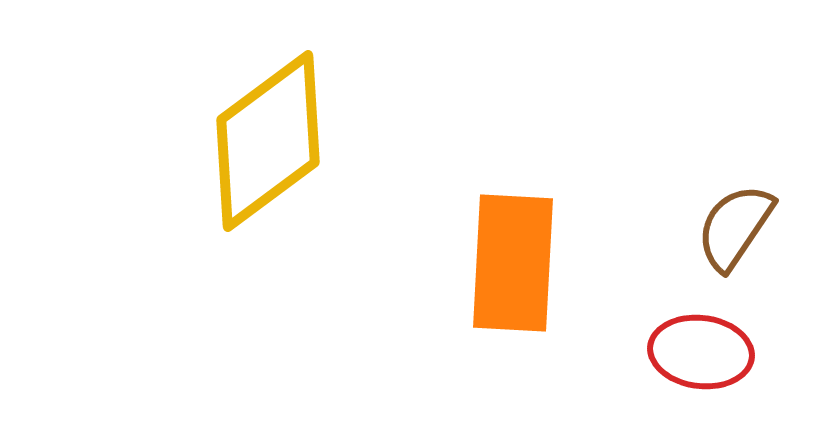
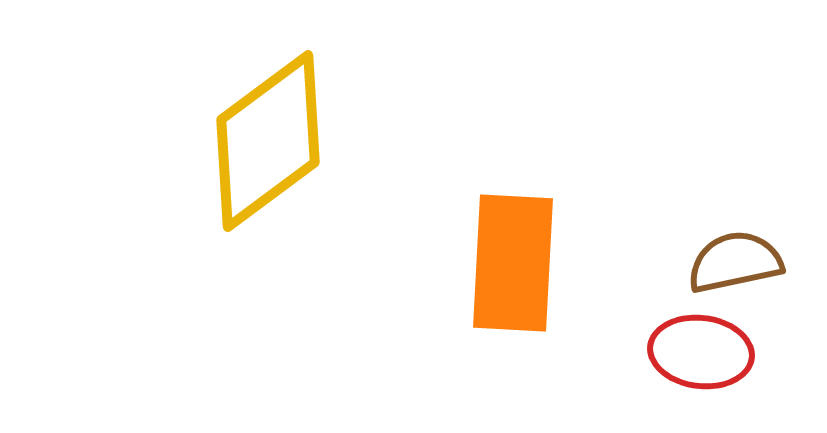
brown semicircle: moved 35 px down; rotated 44 degrees clockwise
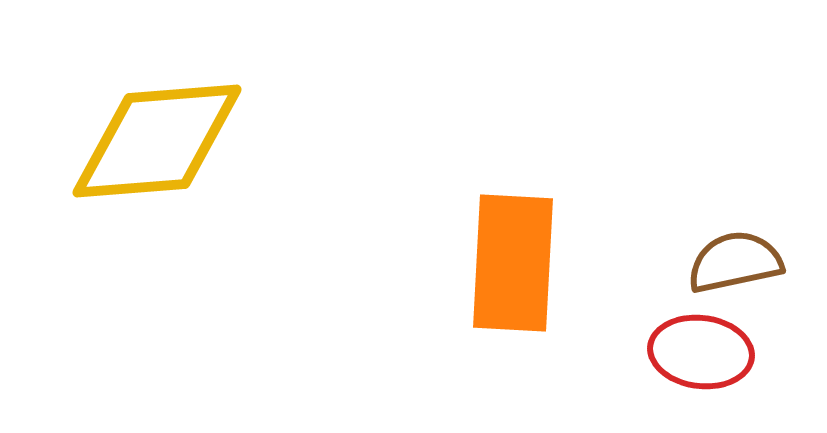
yellow diamond: moved 111 px left; rotated 32 degrees clockwise
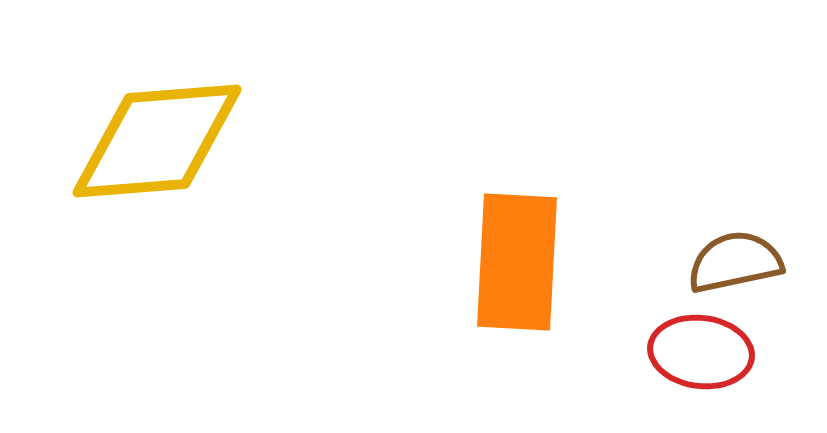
orange rectangle: moved 4 px right, 1 px up
